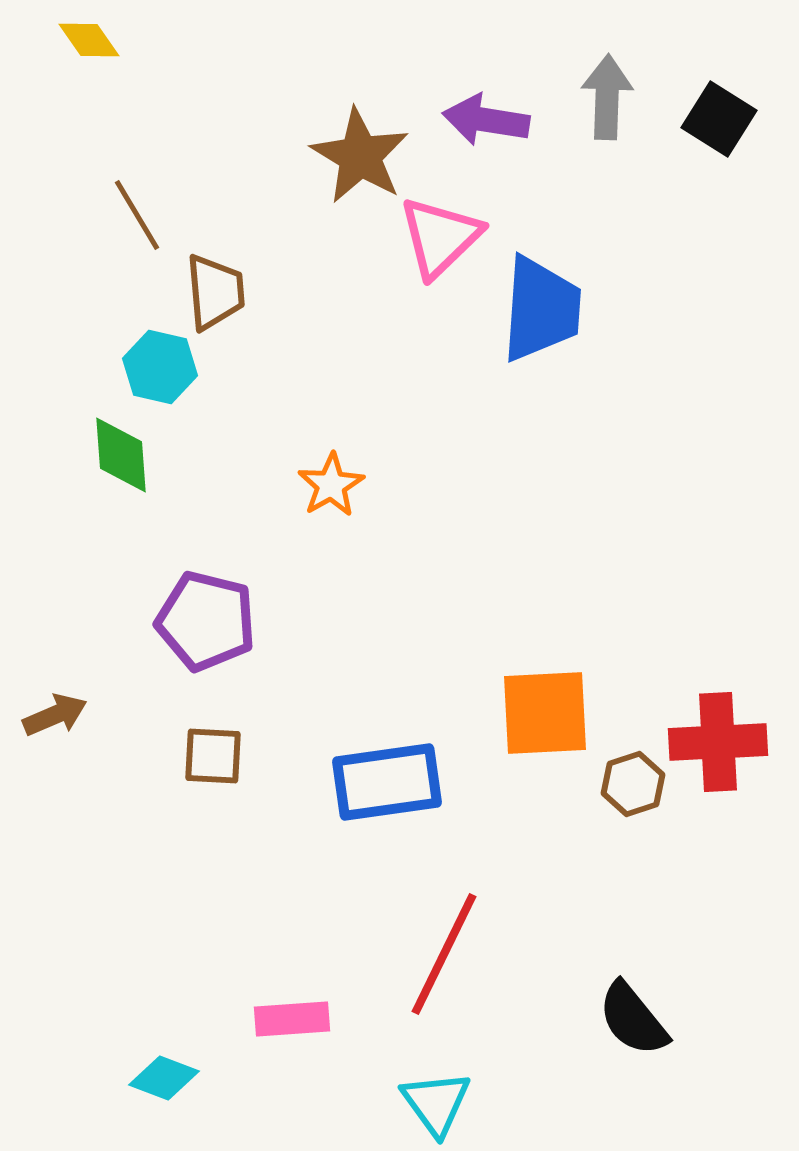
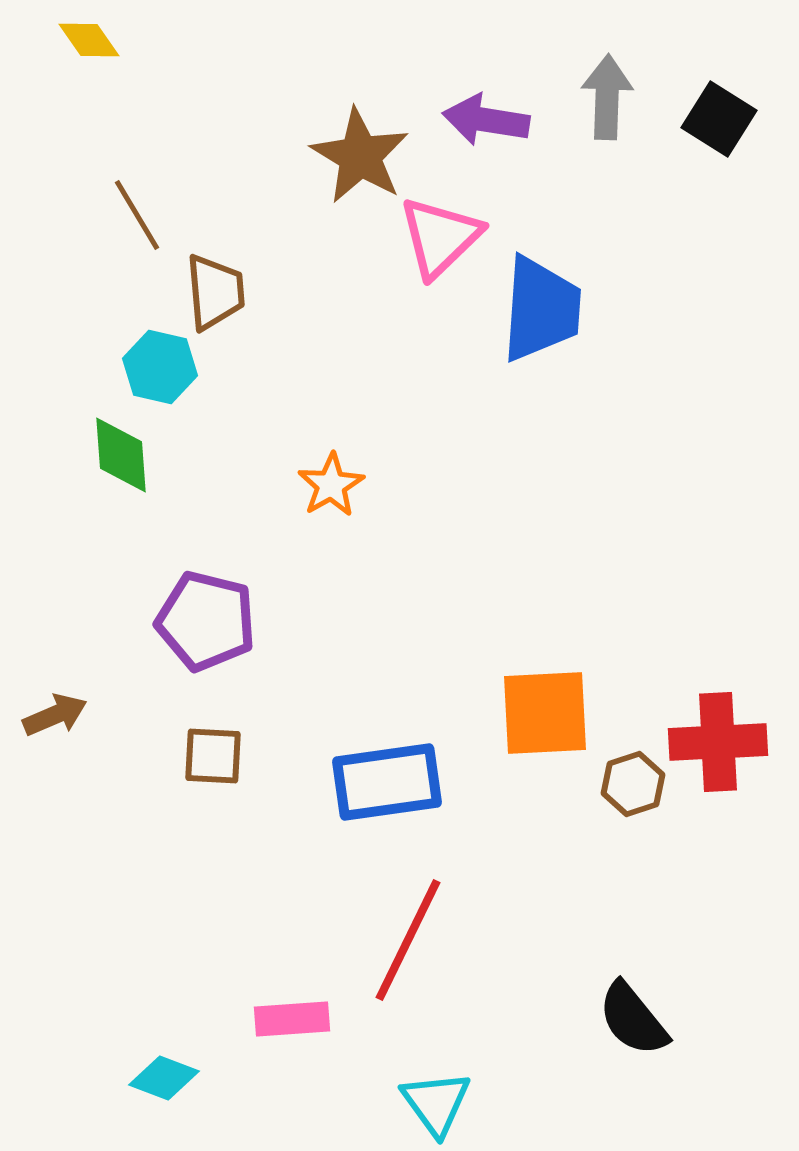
red line: moved 36 px left, 14 px up
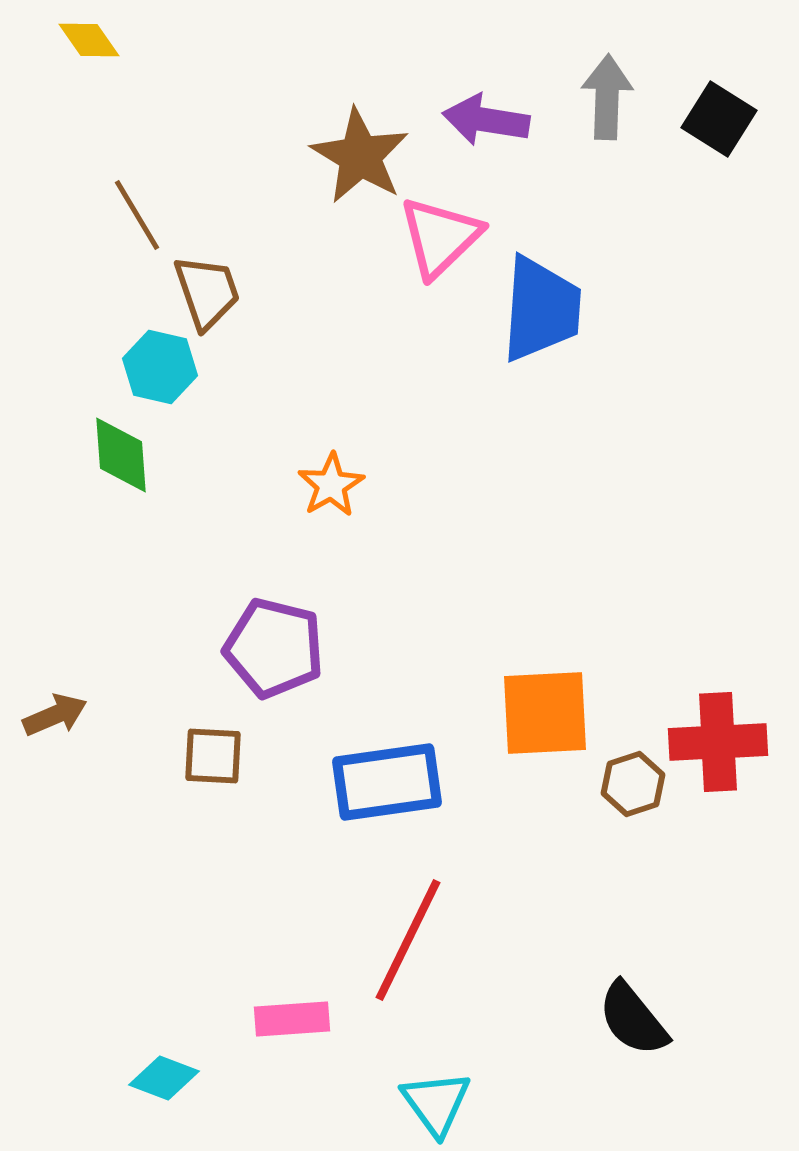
brown trapezoid: moved 8 px left; rotated 14 degrees counterclockwise
purple pentagon: moved 68 px right, 27 px down
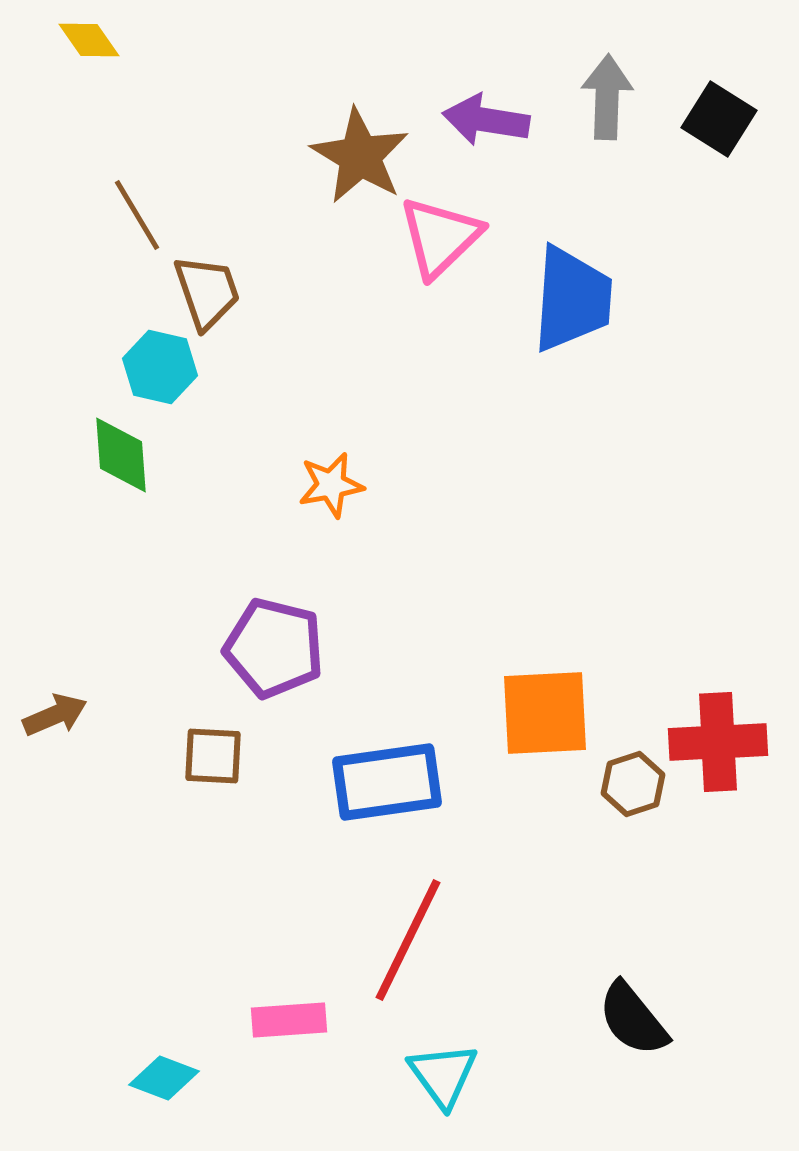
blue trapezoid: moved 31 px right, 10 px up
orange star: rotated 20 degrees clockwise
pink rectangle: moved 3 px left, 1 px down
cyan triangle: moved 7 px right, 28 px up
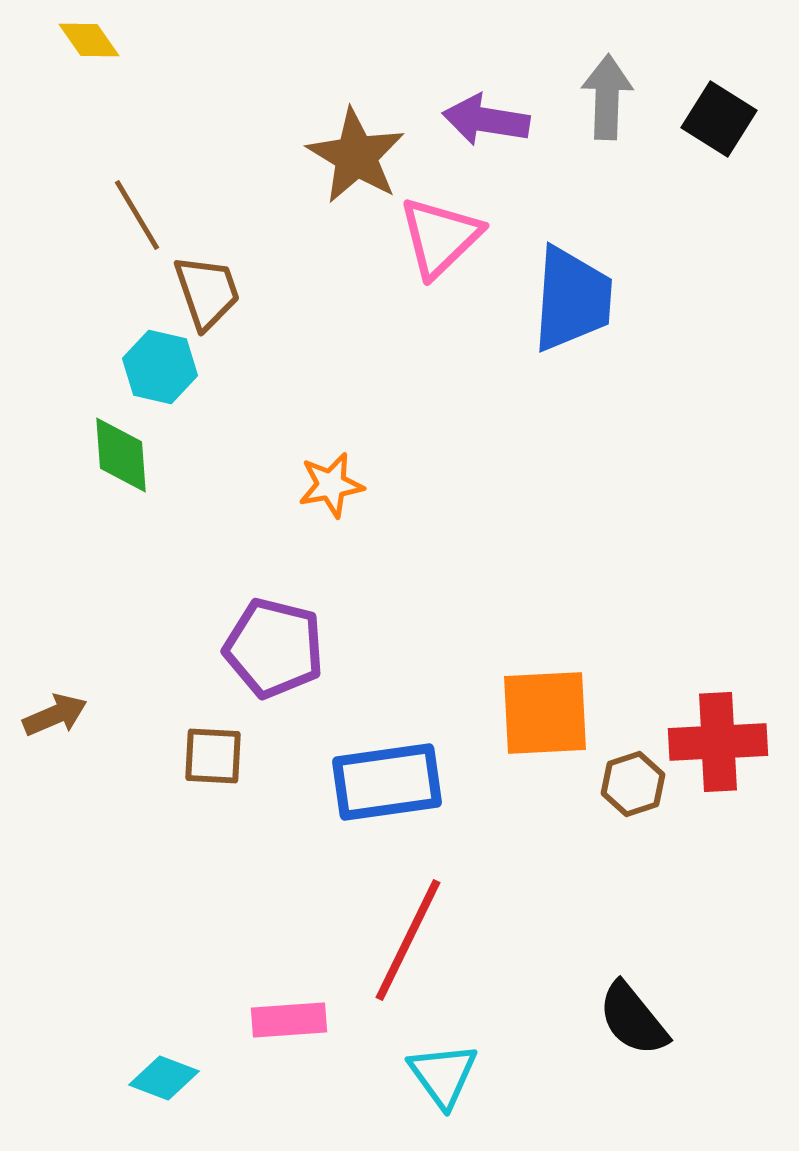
brown star: moved 4 px left
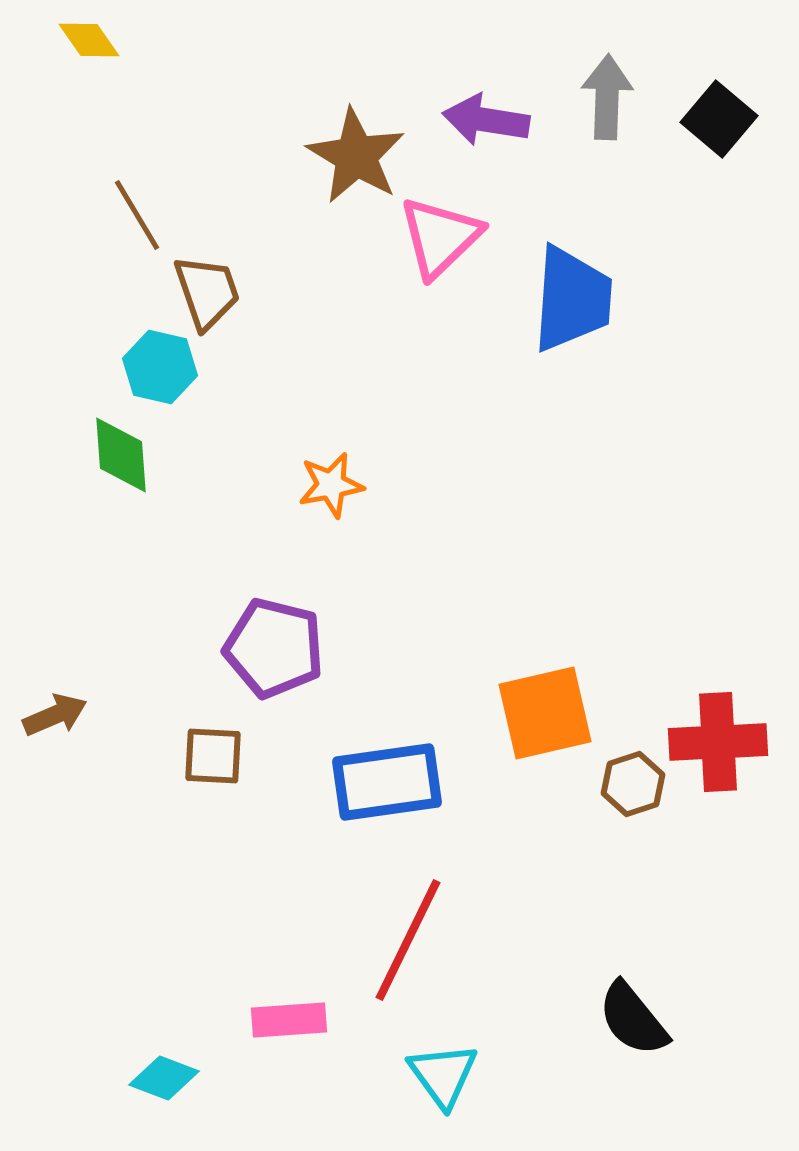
black square: rotated 8 degrees clockwise
orange square: rotated 10 degrees counterclockwise
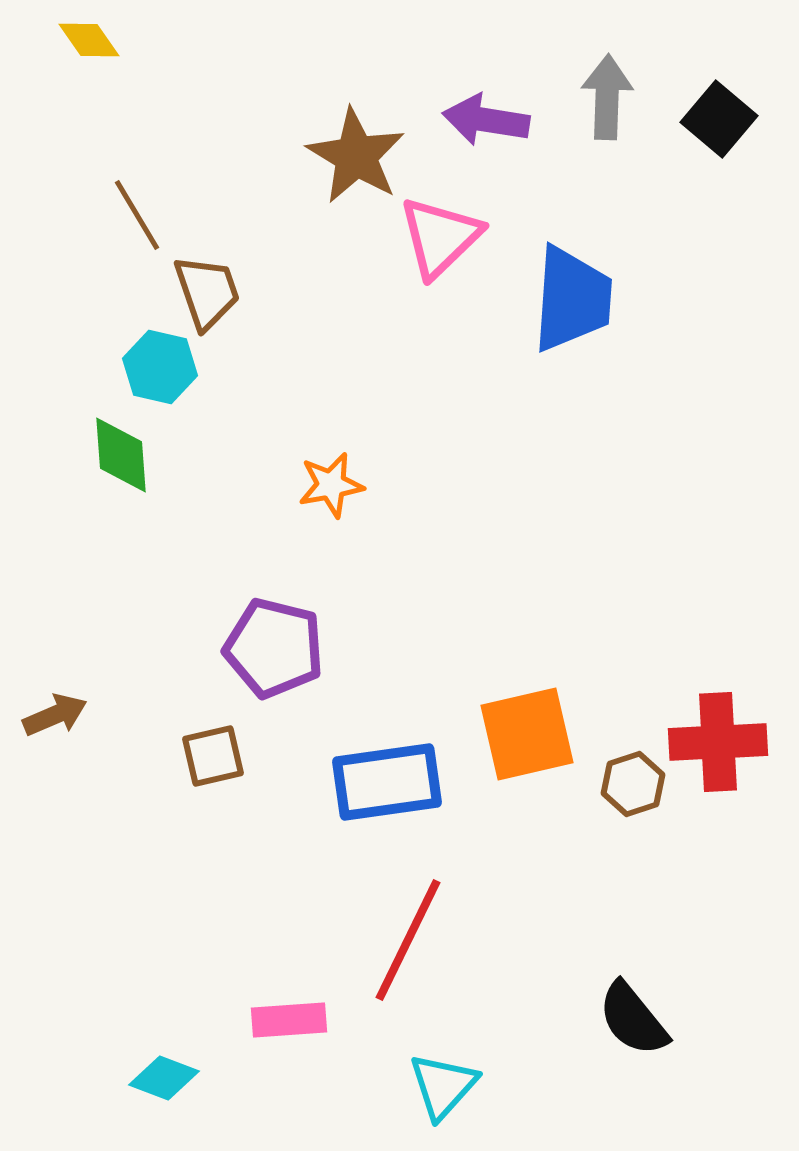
orange square: moved 18 px left, 21 px down
brown square: rotated 16 degrees counterclockwise
cyan triangle: moved 11 px down; rotated 18 degrees clockwise
